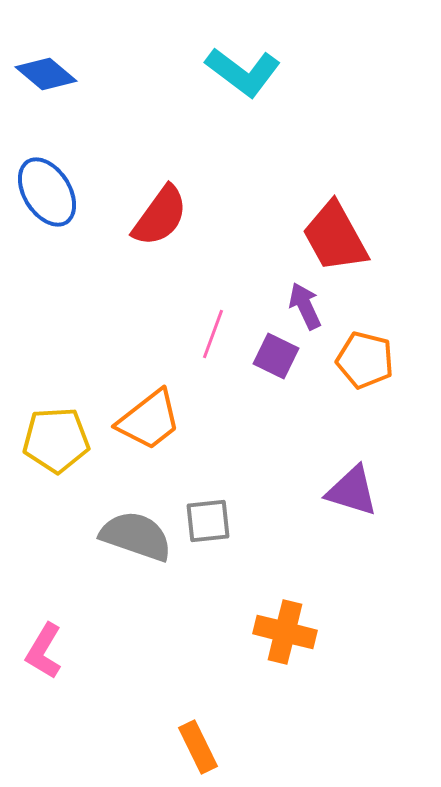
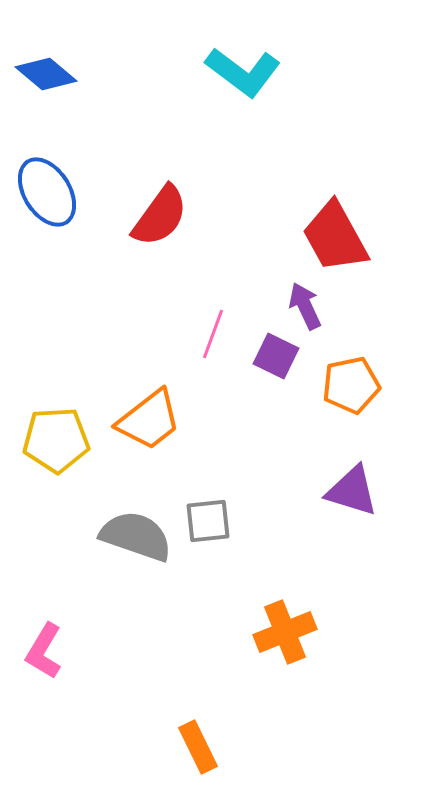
orange pentagon: moved 14 px left, 25 px down; rotated 26 degrees counterclockwise
orange cross: rotated 36 degrees counterclockwise
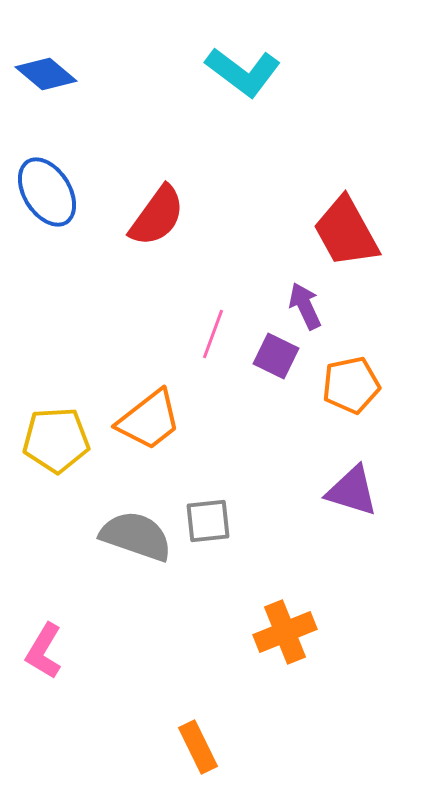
red semicircle: moved 3 px left
red trapezoid: moved 11 px right, 5 px up
